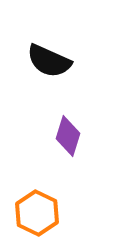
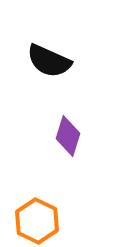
orange hexagon: moved 8 px down
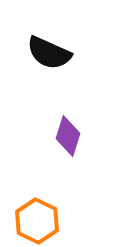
black semicircle: moved 8 px up
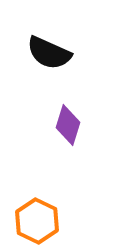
purple diamond: moved 11 px up
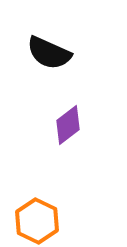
purple diamond: rotated 36 degrees clockwise
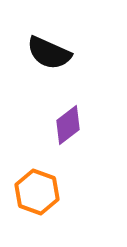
orange hexagon: moved 29 px up; rotated 6 degrees counterclockwise
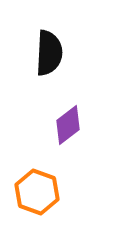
black semicircle: rotated 111 degrees counterclockwise
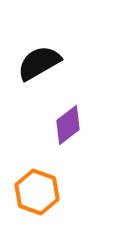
black semicircle: moved 10 px left, 10 px down; rotated 123 degrees counterclockwise
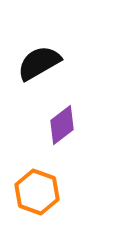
purple diamond: moved 6 px left
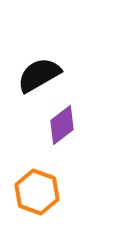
black semicircle: moved 12 px down
